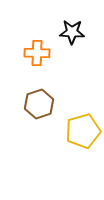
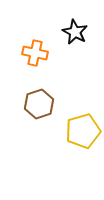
black star: moved 3 px right; rotated 25 degrees clockwise
orange cross: moved 2 px left; rotated 10 degrees clockwise
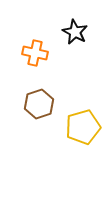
yellow pentagon: moved 4 px up
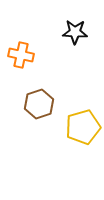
black star: rotated 25 degrees counterclockwise
orange cross: moved 14 px left, 2 px down
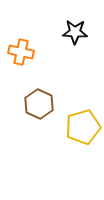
orange cross: moved 3 px up
brown hexagon: rotated 16 degrees counterclockwise
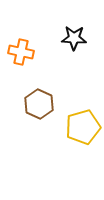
black star: moved 1 px left, 6 px down
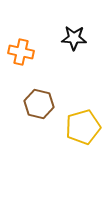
brown hexagon: rotated 12 degrees counterclockwise
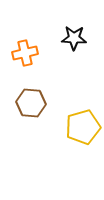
orange cross: moved 4 px right, 1 px down; rotated 25 degrees counterclockwise
brown hexagon: moved 8 px left, 1 px up; rotated 8 degrees counterclockwise
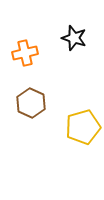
black star: rotated 15 degrees clockwise
brown hexagon: rotated 20 degrees clockwise
